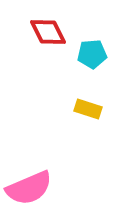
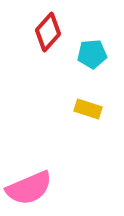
red diamond: rotated 69 degrees clockwise
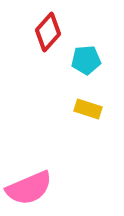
cyan pentagon: moved 6 px left, 6 px down
